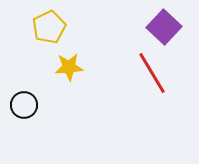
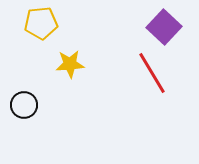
yellow pentagon: moved 8 px left, 4 px up; rotated 20 degrees clockwise
yellow star: moved 1 px right, 3 px up
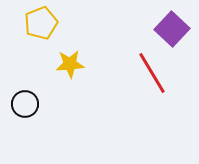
yellow pentagon: rotated 16 degrees counterclockwise
purple square: moved 8 px right, 2 px down
black circle: moved 1 px right, 1 px up
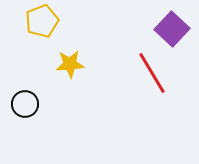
yellow pentagon: moved 1 px right, 2 px up
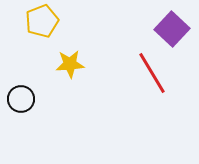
black circle: moved 4 px left, 5 px up
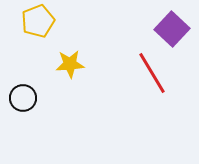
yellow pentagon: moved 4 px left
black circle: moved 2 px right, 1 px up
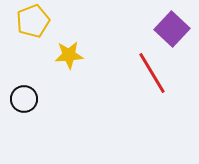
yellow pentagon: moved 5 px left
yellow star: moved 1 px left, 9 px up
black circle: moved 1 px right, 1 px down
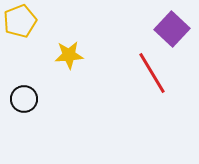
yellow pentagon: moved 13 px left
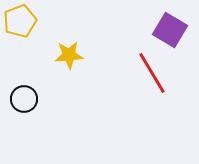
purple square: moved 2 px left, 1 px down; rotated 12 degrees counterclockwise
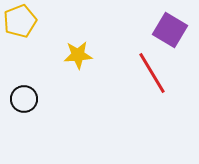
yellow star: moved 9 px right
